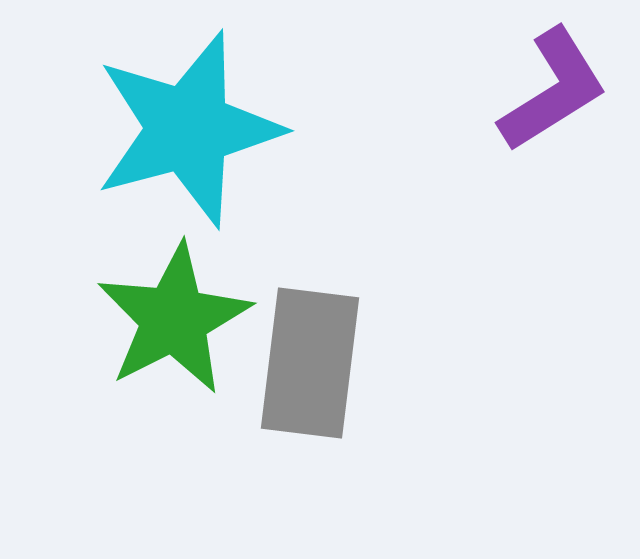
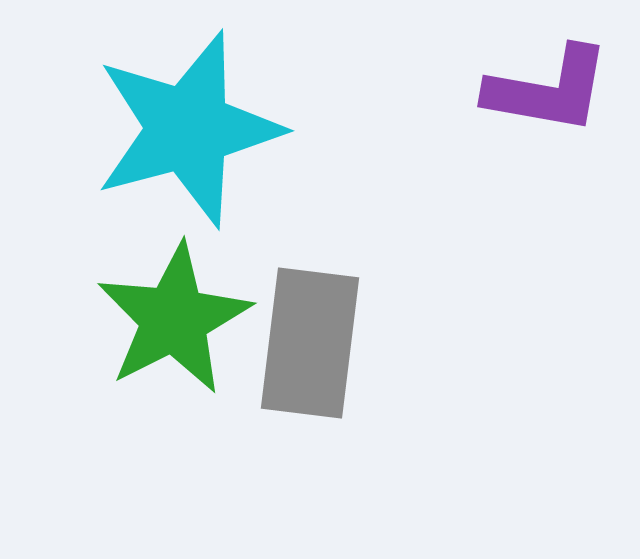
purple L-shape: moved 5 px left; rotated 42 degrees clockwise
gray rectangle: moved 20 px up
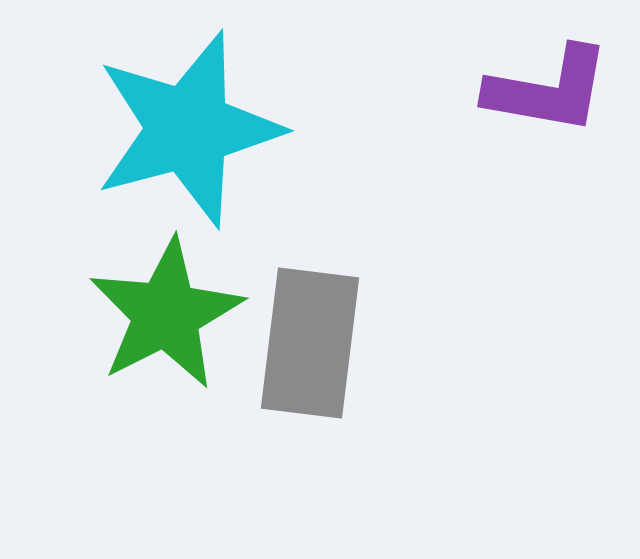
green star: moved 8 px left, 5 px up
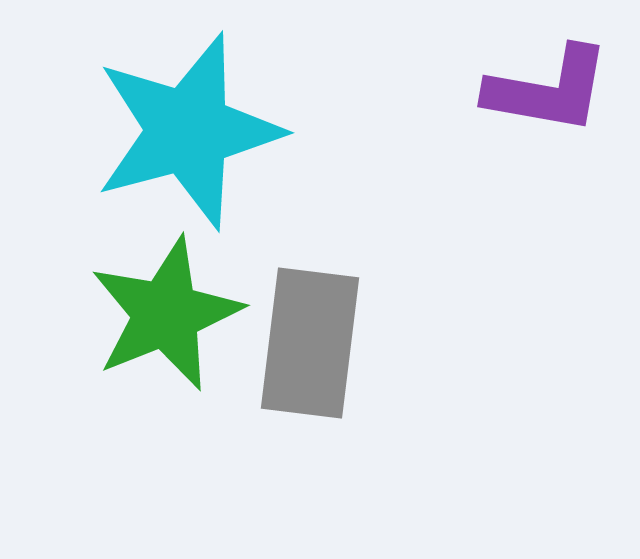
cyan star: moved 2 px down
green star: rotated 5 degrees clockwise
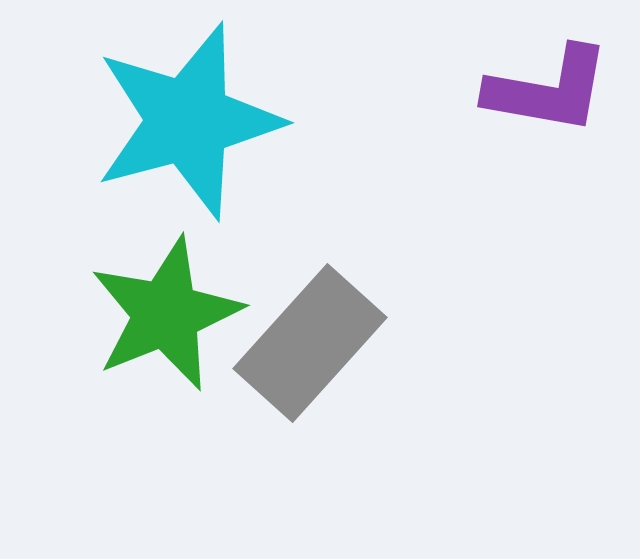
cyan star: moved 10 px up
gray rectangle: rotated 35 degrees clockwise
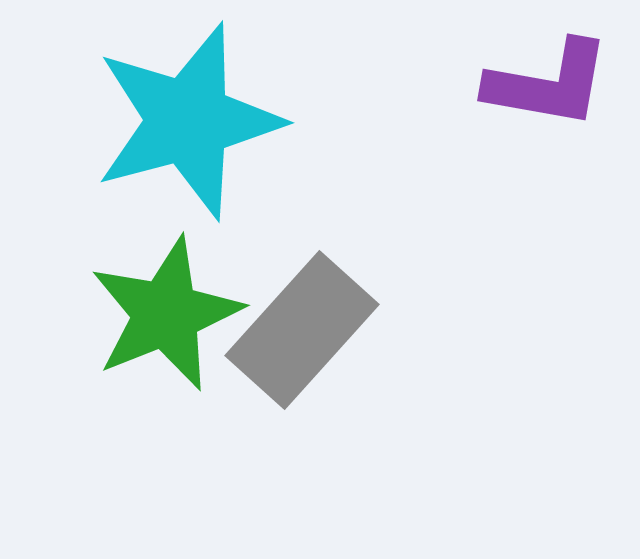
purple L-shape: moved 6 px up
gray rectangle: moved 8 px left, 13 px up
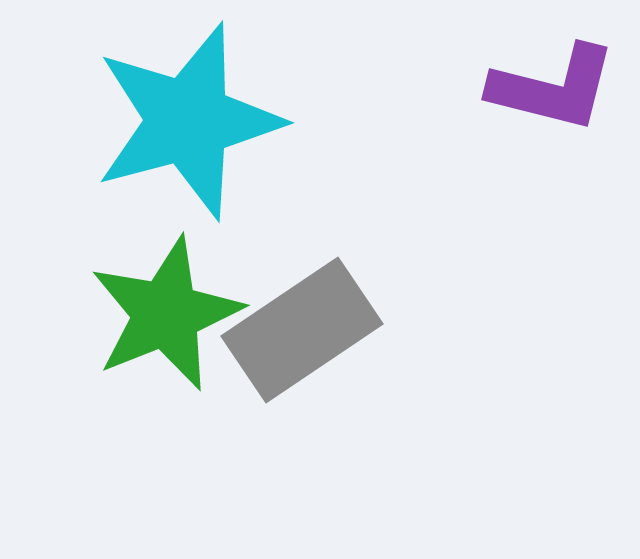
purple L-shape: moved 5 px right, 4 px down; rotated 4 degrees clockwise
gray rectangle: rotated 14 degrees clockwise
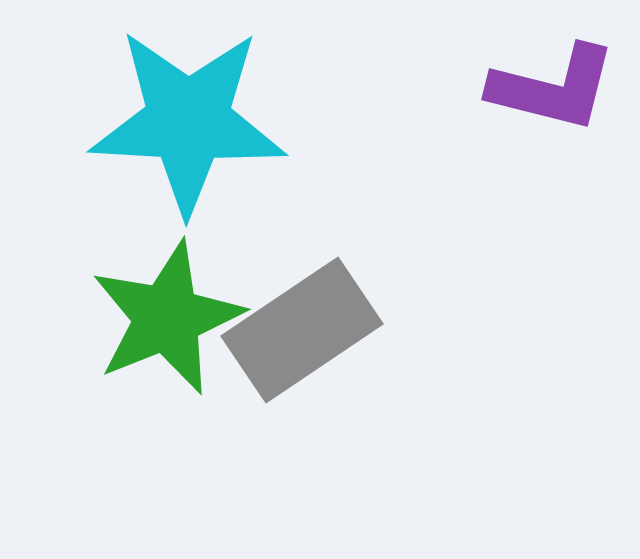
cyan star: rotated 18 degrees clockwise
green star: moved 1 px right, 4 px down
